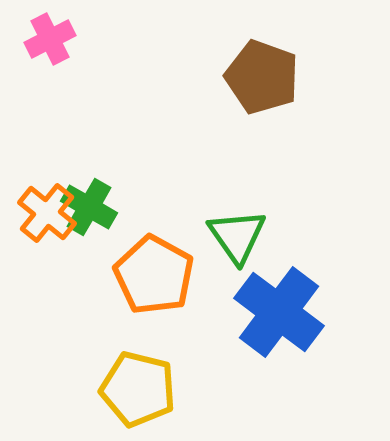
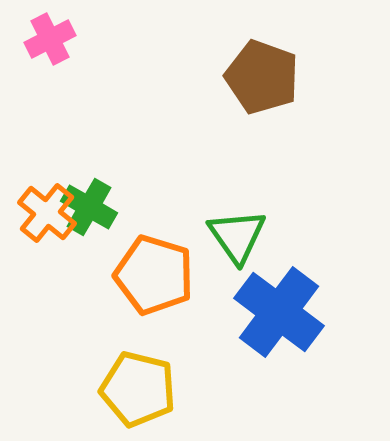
orange pentagon: rotated 12 degrees counterclockwise
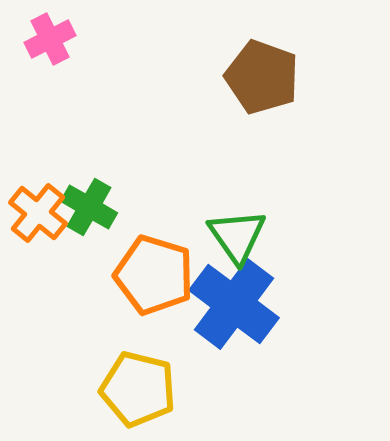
orange cross: moved 9 px left
blue cross: moved 45 px left, 8 px up
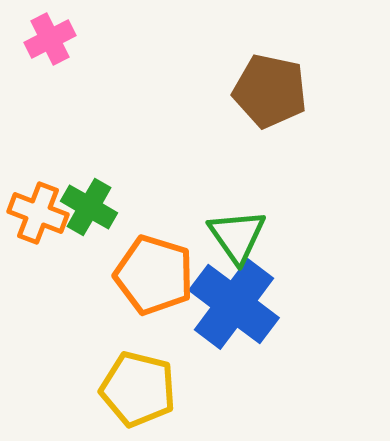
brown pentagon: moved 8 px right, 14 px down; rotated 8 degrees counterclockwise
orange cross: rotated 18 degrees counterclockwise
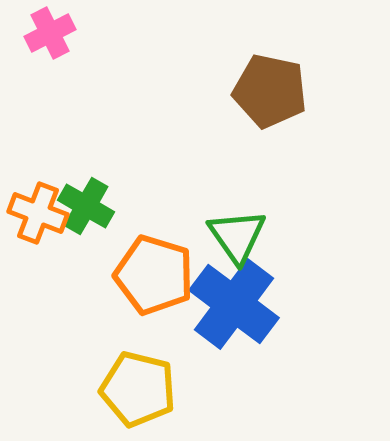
pink cross: moved 6 px up
green cross: moved 3 px left, 1 px up
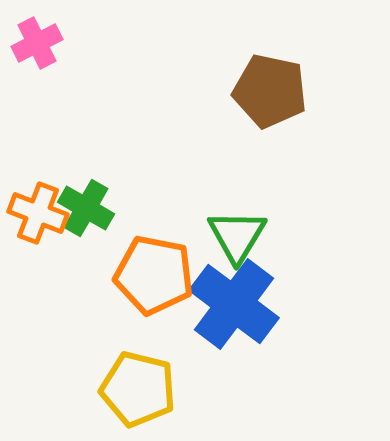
pink cross: moved 13 px left, 10 px down
green cross: moved 2 px down
green triangle: rotated 6 degrees clockwise
orange pentagon: rotated 6 degrees counterclockwise
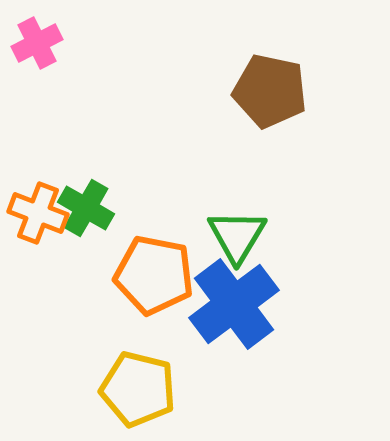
blue cross: rotated 16 degrees clockwise
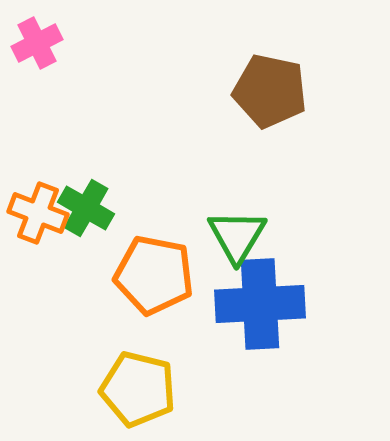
blue cross: moved 26 px right; rotated 34 degrees clockwise
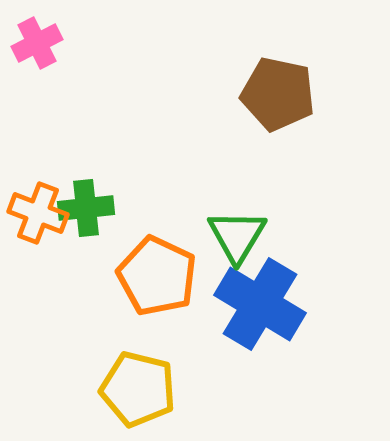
brown pentagon: moved 8 px right, 3 px down
green cross: rotated 36 degrees counterclockwise
orange pentagon: moved 3 px right, 1 px down; rotated 14 degrees clockwise
blue cross: rotated 34 degrees clockwise
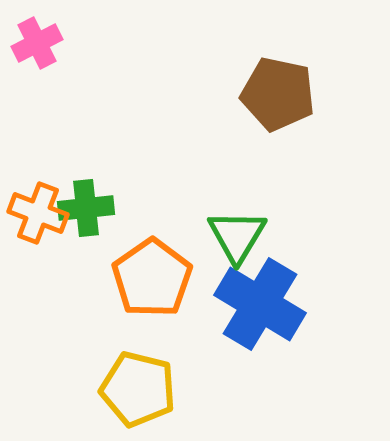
orange pentagon: moved 5 px left, 2 px down; rotated 12 degrees clockwise
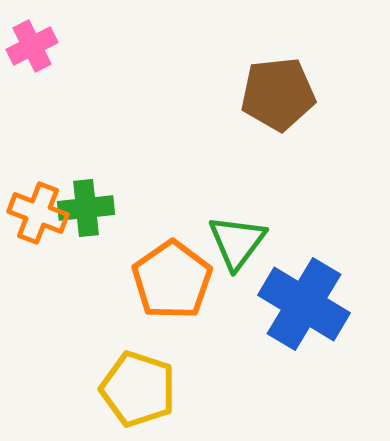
pink cross: moved 5 px left, 3 px down
brown pentagon: rotated 18 degrees counterclockwise
green triangle: moved 6 px down; rotated 6 degrees clockwise
orange pentagon: moved 20 px right, 2 px down
blue cross: moved 44 px right
yellow pentagon: rotated 4 degrees clockwise
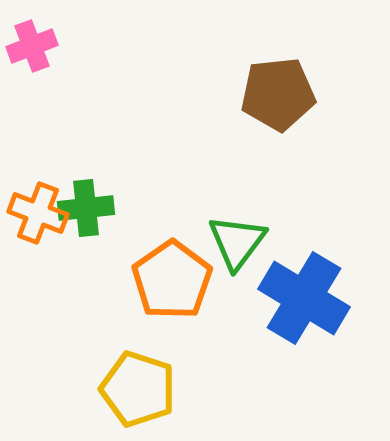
pink cross: rotated 6 degrees clockwise
blue cross: moved 6 px up
